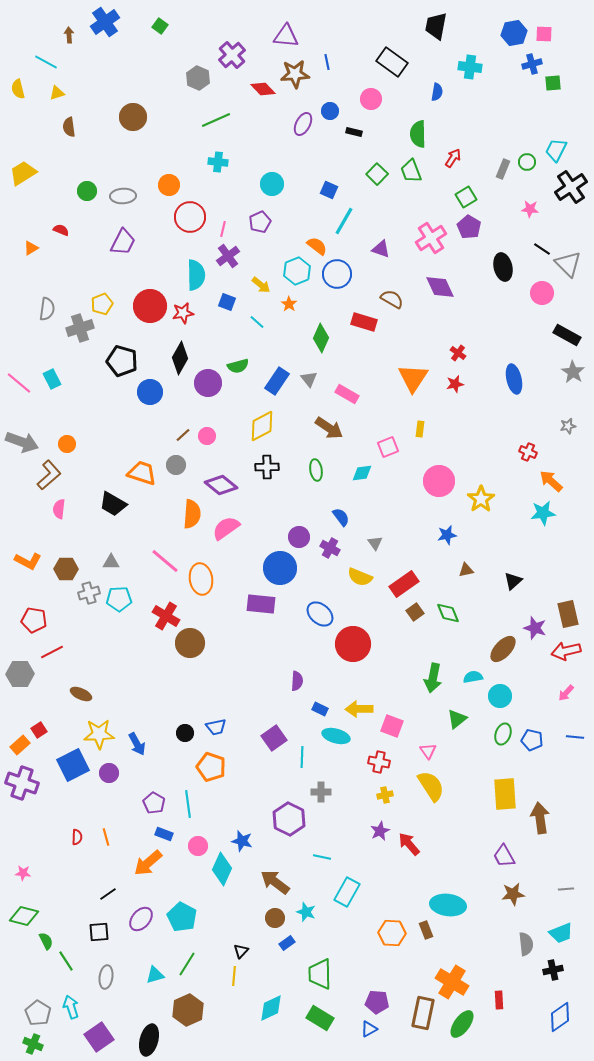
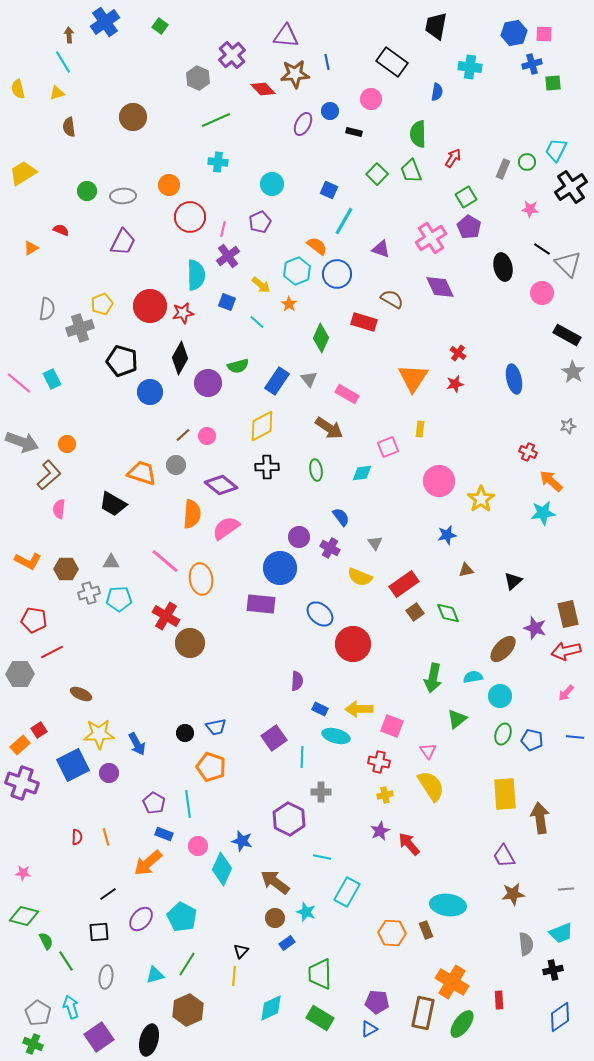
cyan line at (46, 62): moved 17 px right; rotated 30 degrees clockwise
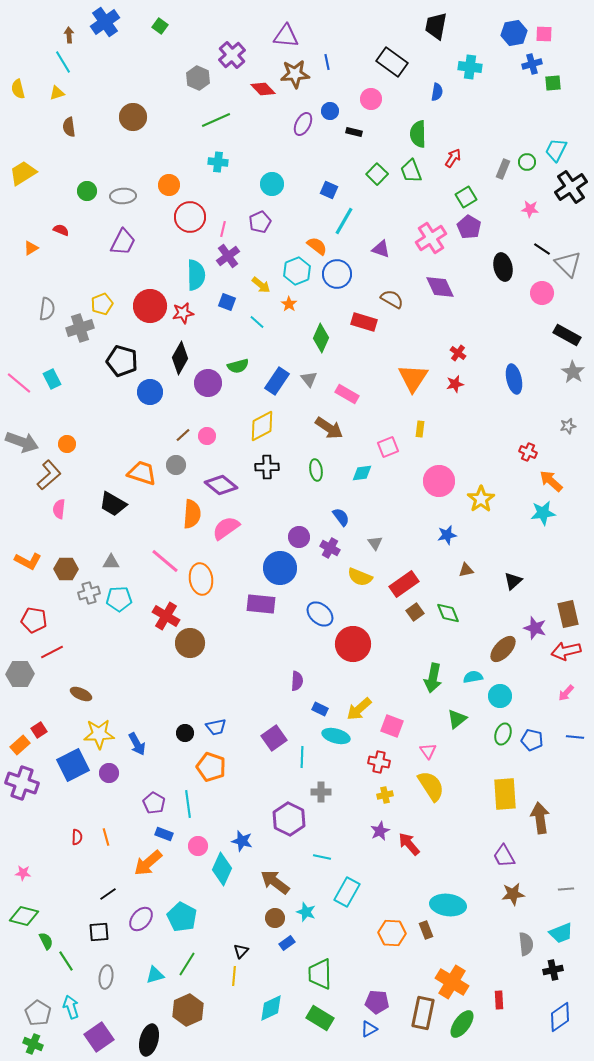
yellow arrow at (359, 709): rotated 40 degrees counterclockwise
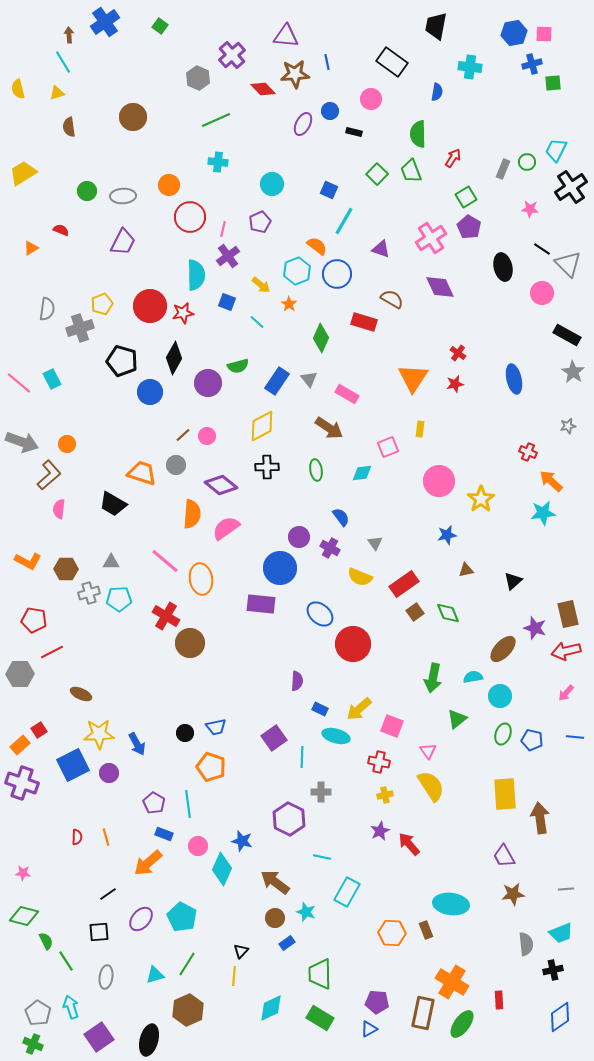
black diamond at (180, 358): moved 6 px left
cyan ellipse at (448, 905): moved 3 px right, 1 px up
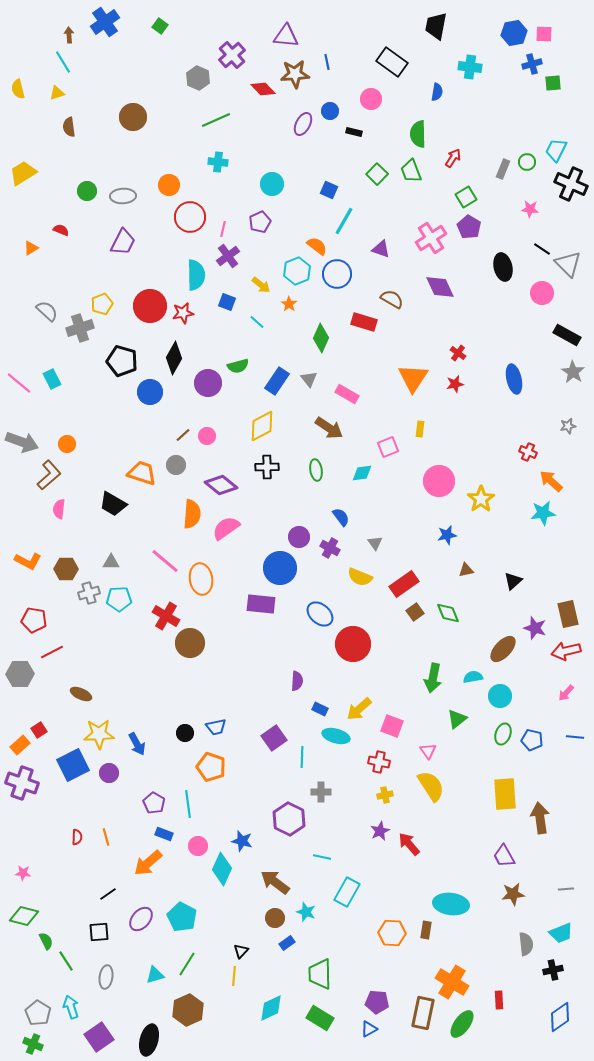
black cross at (571, 187): moved 3 px up; rotated 32 degrees counterclockwise
gray semicircle at (47, 309): moved 2 px down; rotated 55 degrees counterclockwise
brown rectangle at (426, 930): rotated 30 degrees clockwise
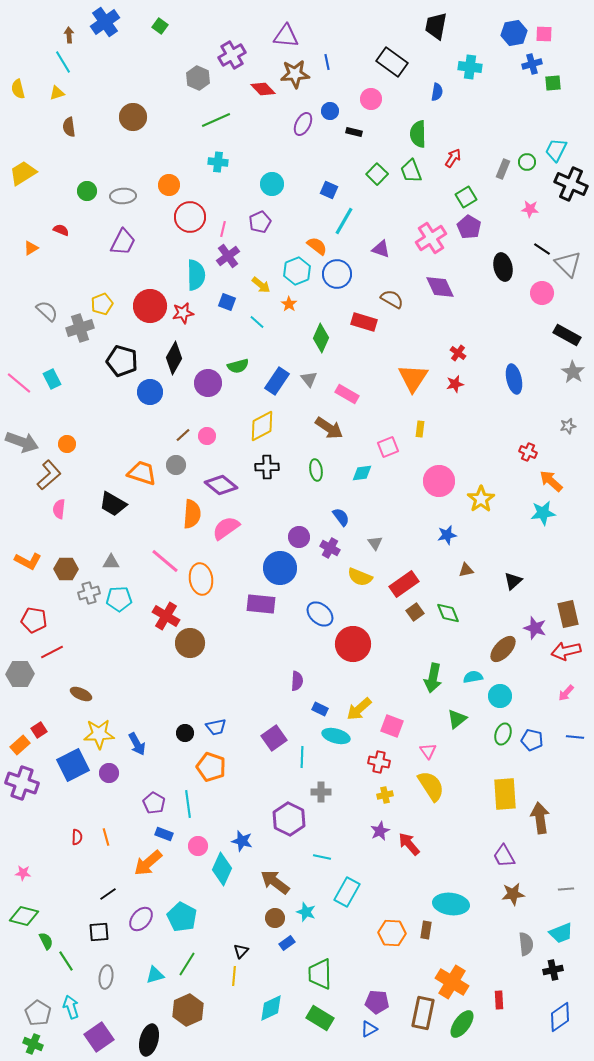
purple cross at (232, 55): rotated 12 degrees clockwise
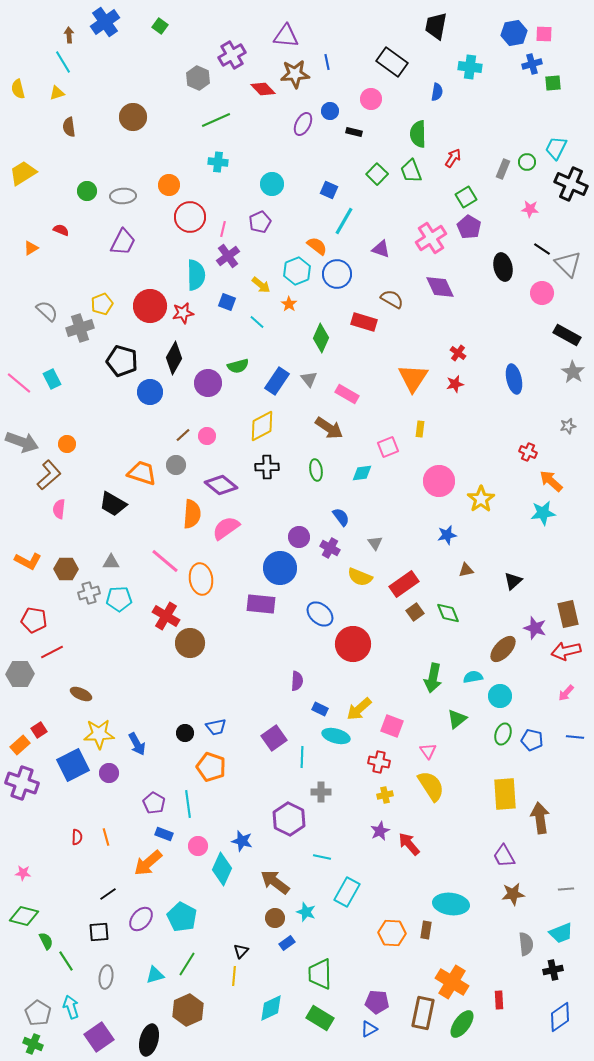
cyan trapezoid at (556, 150): moved 2 px up
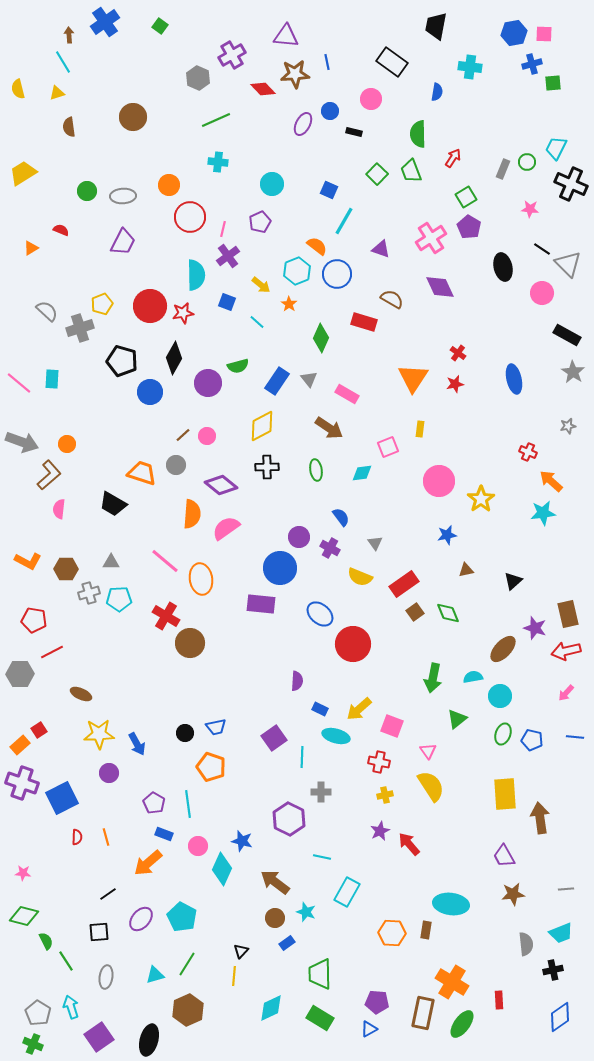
cyan rectangle at (52, 379): rotated 30 degrees clockwise
blue square at (73, 765): moved 11 px left, 33 px down
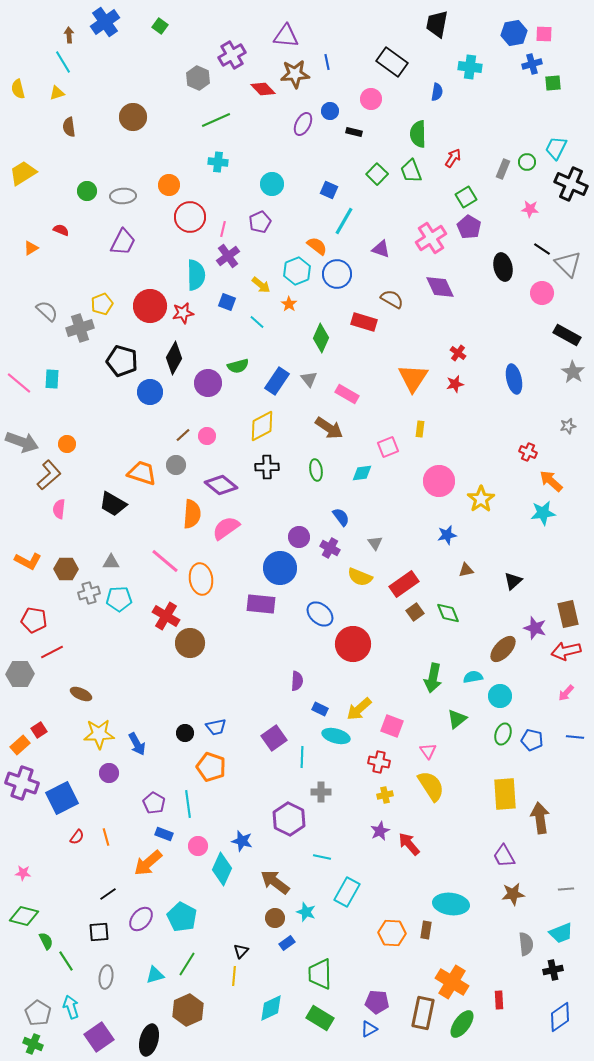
black trapezoid at (436, 26): moved 1 px right, 2 px up
red semicircle at (77, 837): rotated 35 degrees clockwise
